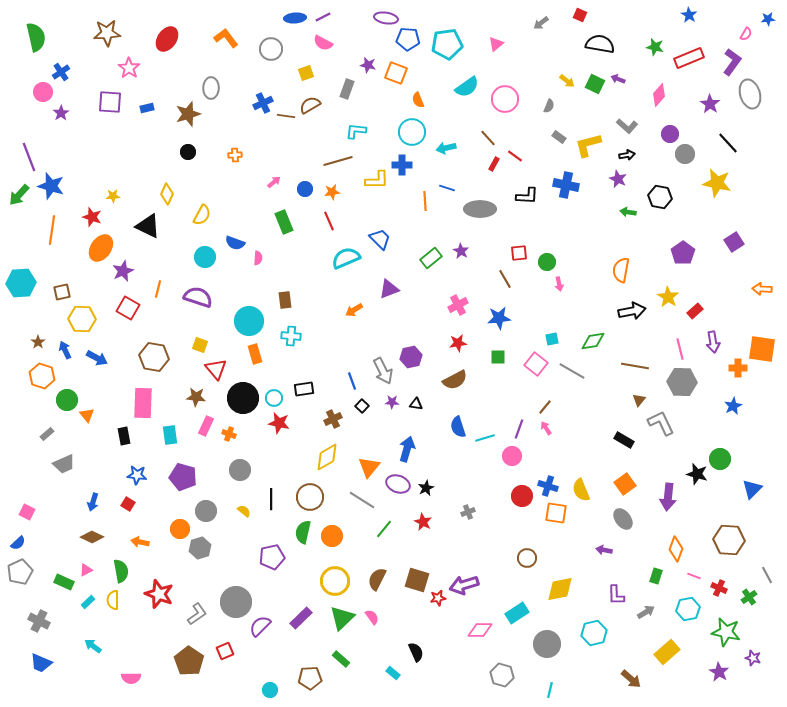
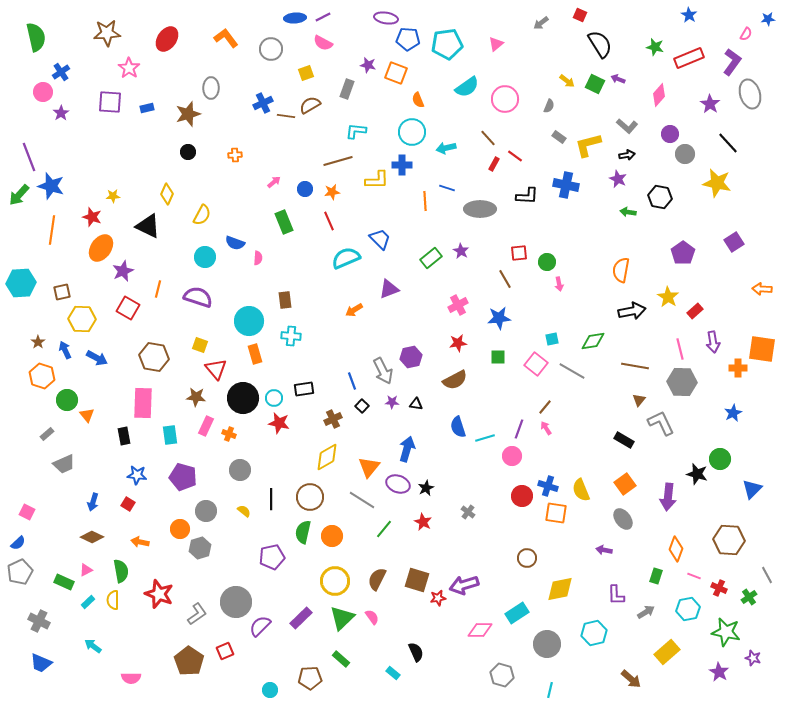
black semicircle at (600, 44): rotated 48 degrees clockwise
blue star at (733, 406): moved 7 px down
gray cross at (468, 512): rotated 32 degrees counterclockwise
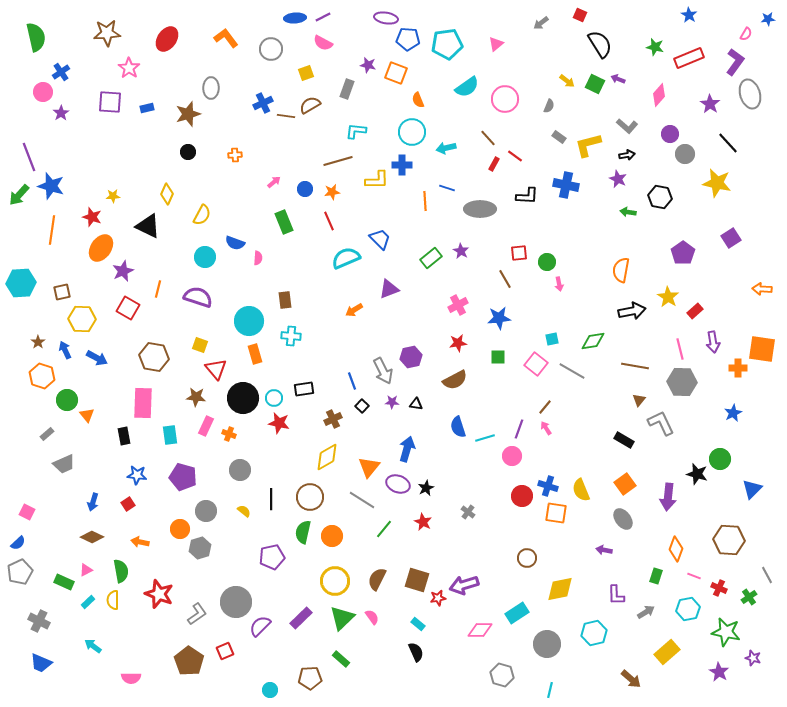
purple L-shape at (732, 62): moved 3 px right
purple square at (734, 242): moved 3 px left, 4 px up
red square at (128, 504): rotated 24 degrees clockwise
cyan rectangle at (393, 673): moved 25 px right, 49 px up
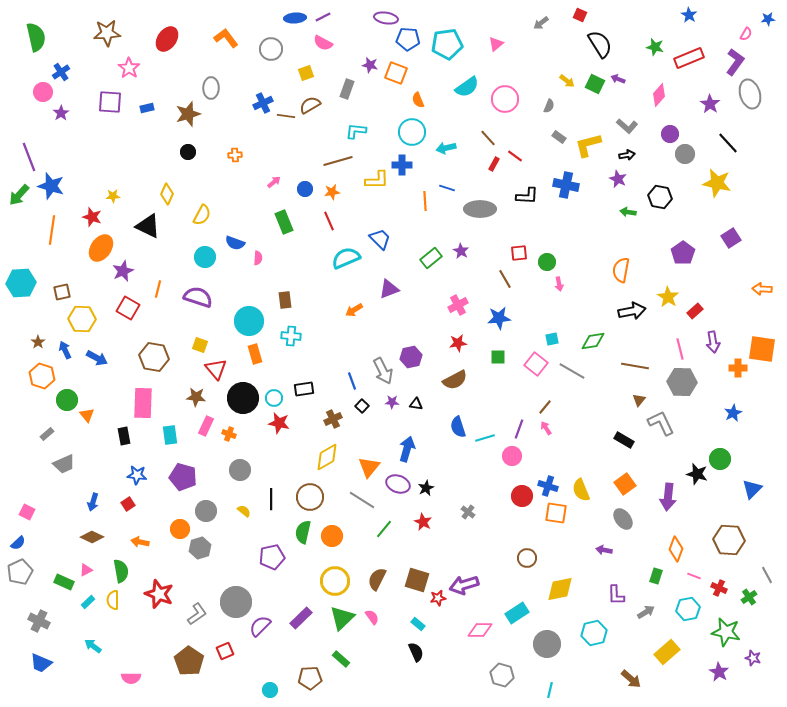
purple star at (368, 65): moved 2 px right
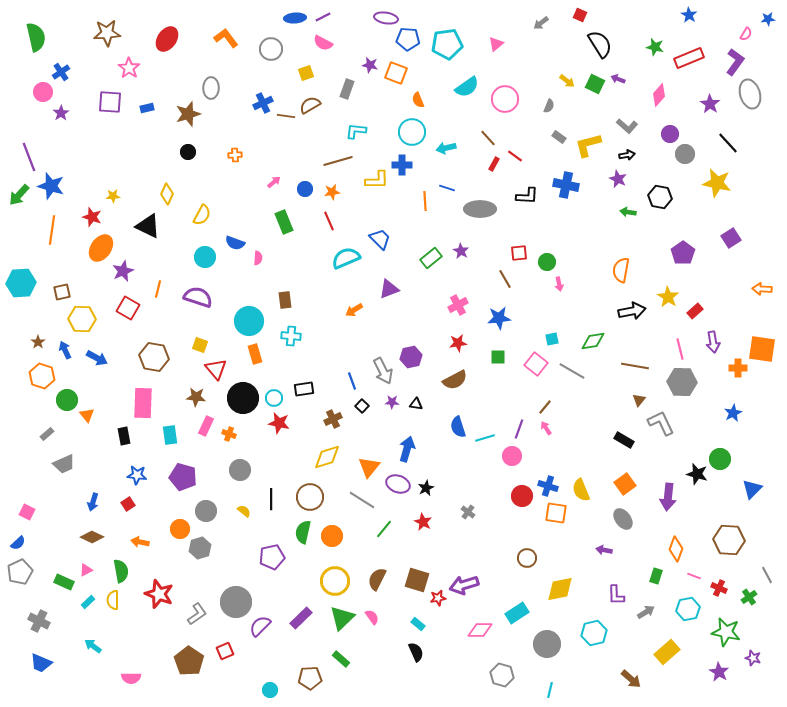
yellow diamond at (327, 457): rotated 12 degrees clockwise
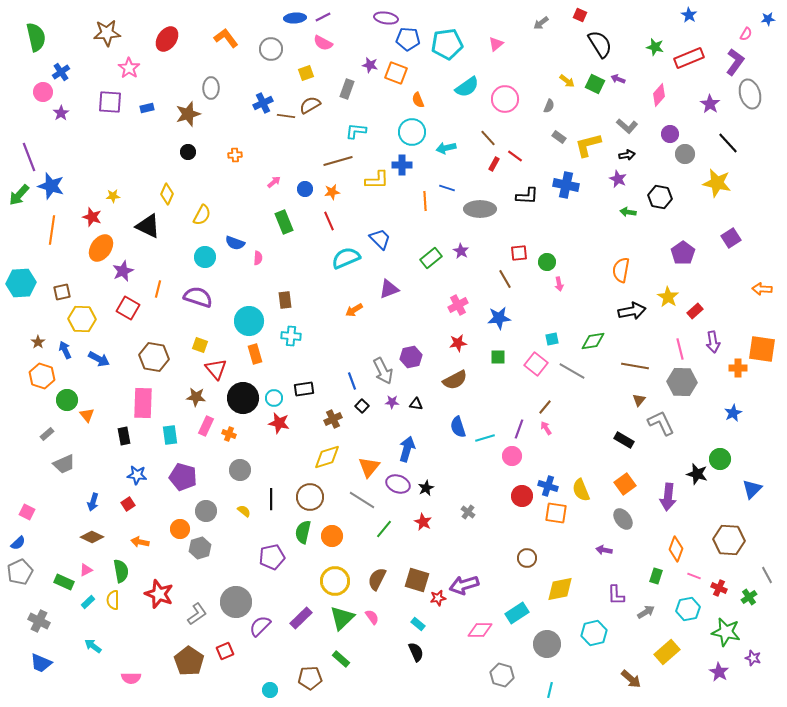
blue arrow at (97, 358): moved 2 px right, 1 px down
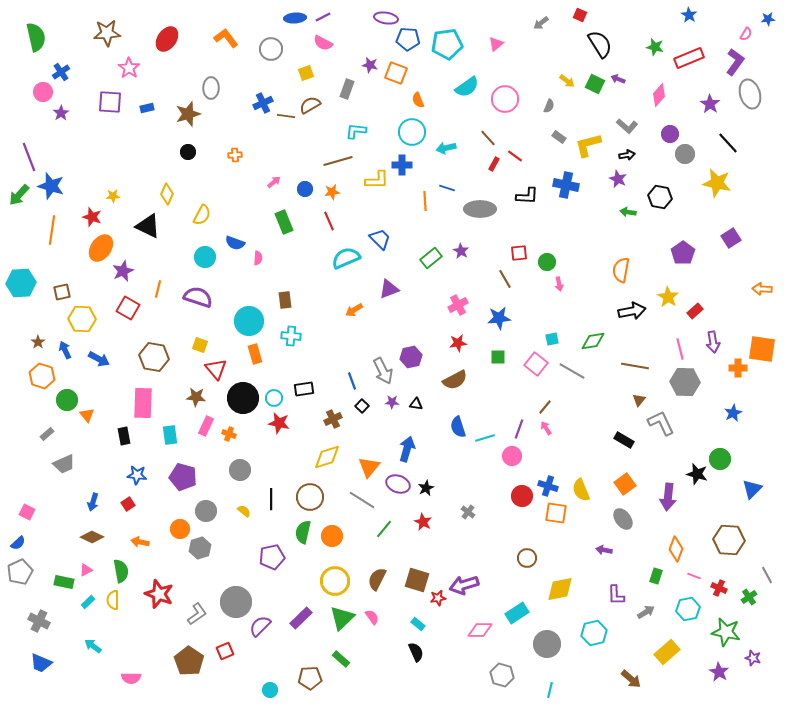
gray hexagon at (682, 382): moved 3 px right
green rectangle at (64, 582): rotated 12 degrees counterclockwise
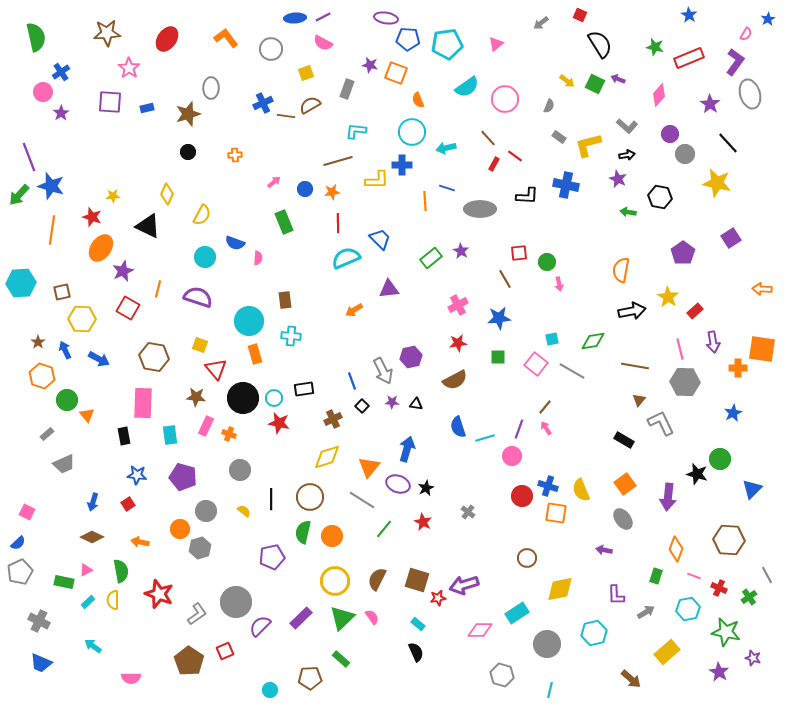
blue star at (768, 19): rotated 24 degrees counterclockwise
red line at (329, 221): moved 9 px right, 2 px down; rotated 24 degrees clockwise
purple triangle at (389, 289): rotated 15 degrees clockwise
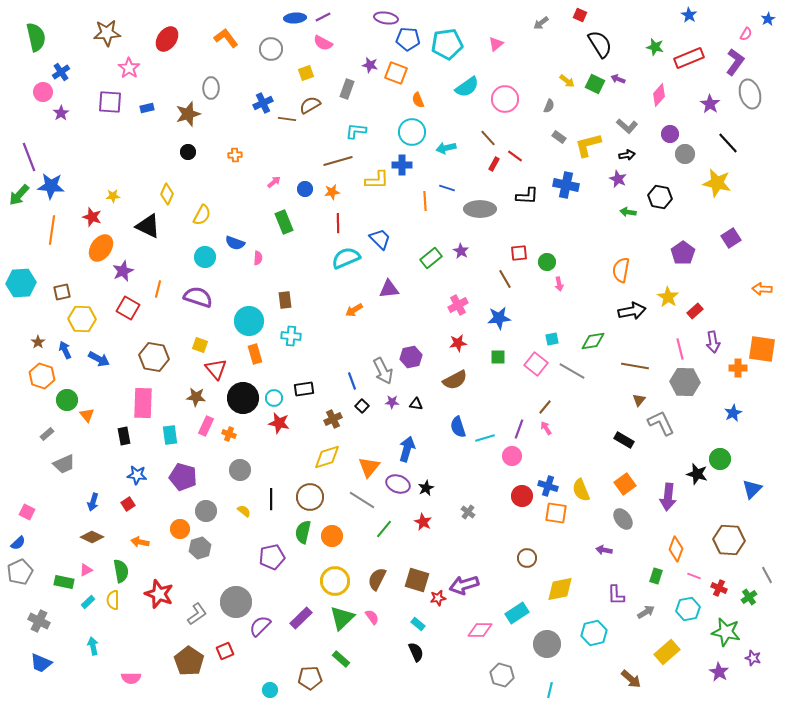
brown line at (286, 116): moved 1 px right, 3 px down
blue star at (51, 186): rotated 12 degrees counterclockwise
cyan arrow at (93, 646): rotated 42 degrees clockwise
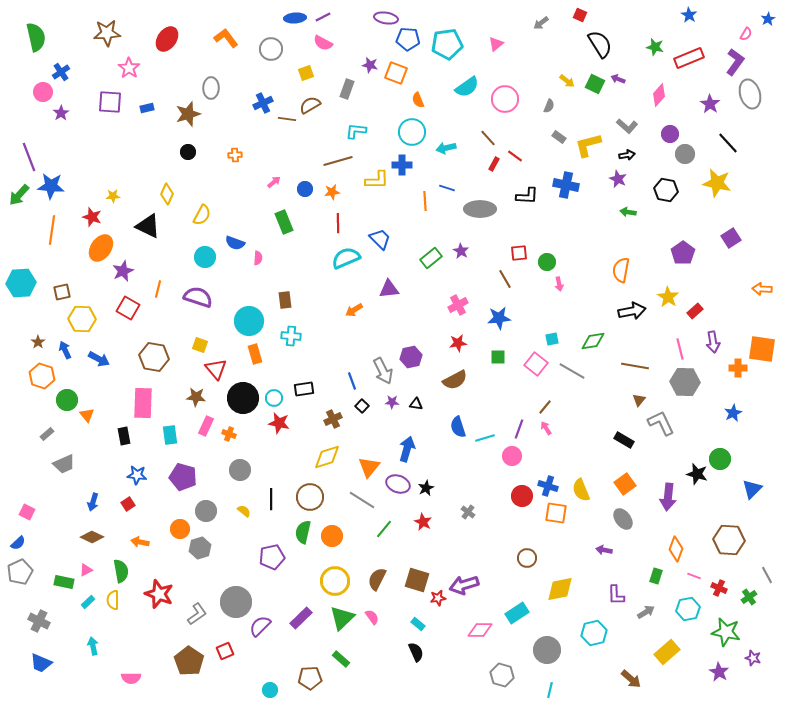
black hexagon at (660, 197): moved 6 px right, 7 px up
gray circle at (547, 644): moved 6 px down
